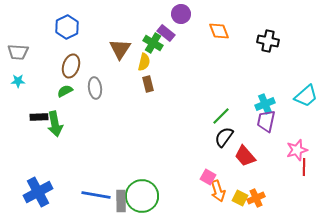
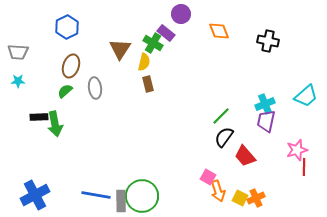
green semicircle: rotated 14 degrees counterclockwise
blue cross: moved 3 px left, 3 px down
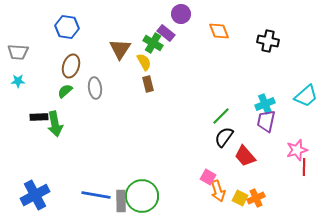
blue hexagon: rotated 25 degrees counterclockwise
yellow semicircle: rotated 42 degrees counterclockwise
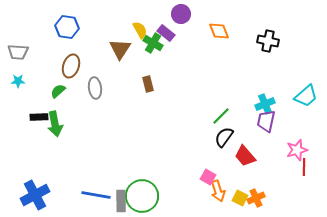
yellow semicircle: moved 4 px left, 32 px up
green semicircle: moved 7 px left
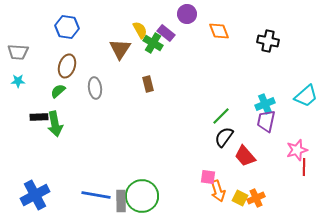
purple circle: moved 6 px right
brown ellipse: moved 4 px left
pink square: rotated 21 degrees counterclockwise
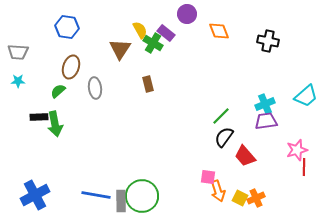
brown ellipse: moved 4 px right, 1 px down
purple trapezoid: rotated 70 degrees clockwise
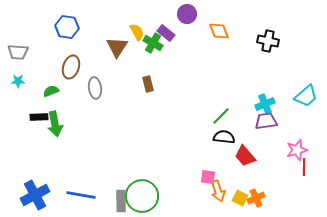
yellow semicircle: moved 3 px left, 2 px down
brown triangle: moved 3 px left, 2 px up
green semicircle: moved 7 px left; rotated 21 degrees clockwise
black semicircle: rotated 60 degrees clockwise
blue line: moved 15 px left
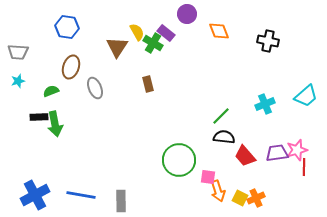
cyan star: rotated 16 degrees counterclockwise
gray ellipse: rotated 15 degrees counterclockwise
purple trapezoid: moved 11 px right, 32 px down
green circle: moved 37 px right, 36 px up
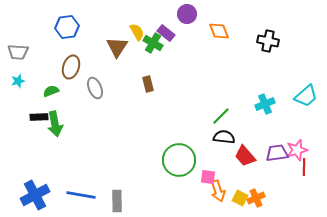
blue hexagon: rotated 15 degrees counterclockwise
gray rectangle: moved 4 px left
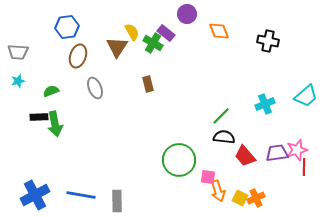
yellow semicircle: moved 5 px left
brown ellipse: moved 7 px right, 11 px up
